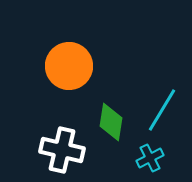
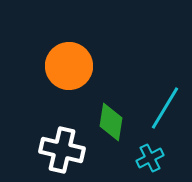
cyan line: moved 3 px right, 2 px up
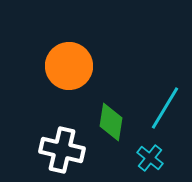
cyan cross: rotated 24 degrees counterclockwise
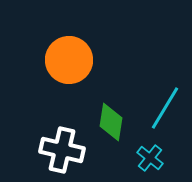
orange circle: moved 6 px up
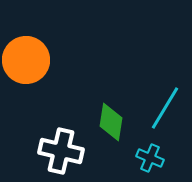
orange circle: moved 43 px left
white cross: moved 1 px left, 1 px down
cyan cross: rotated 16 degrees counterclockwise
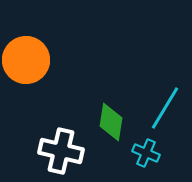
cyan cross: moved 4 px left, 5 px up
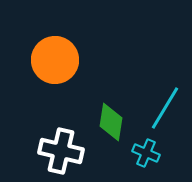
orange circle: moved 29 px right
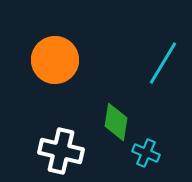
cyan line: moved 2 px left, 45 px up
green diamond: moved 5 px right
